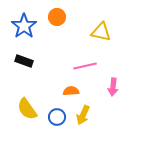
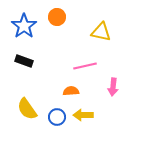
yellow arrow: rotated 66 degrees clockwise
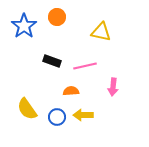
black rectangle: moved 28 px right
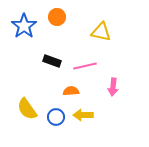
blue circle: moved 1 px left
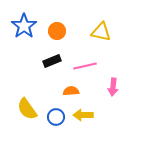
orange circle: moved 14 px down
black rectangle: rotated 42 degrees counterclockwise
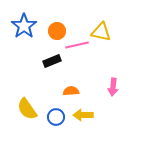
pink line: moved 8 px left, 21 px up
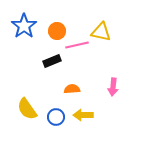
orange semicircle: moved 1 px right, 2 px up
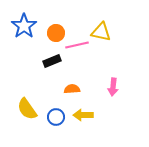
orange circle: moved 1 px left, 2 px down
